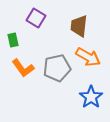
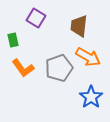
gray pentagon: moved 2 px right; rotated 8 degrees counterclockwise
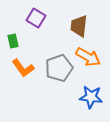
green rectangle: moved 1 px down
blue star: rotated 30 degrees counterclockwise
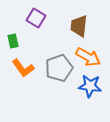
blue star: moved 1 px left, 11 px up
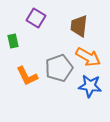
orange L-shape: moved 4 px right, 8 px down; rotated 10 degrees clockwise
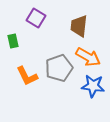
blue star: moved 3 px right
